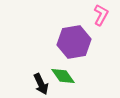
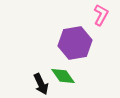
purple hexagon: moved 1 px right, 1 px down
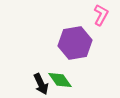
green diamond: moved 3 px left, 4 px down
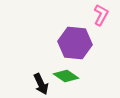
purple hexagon: rotated 16 degrees clockwise
green diamond: moved 6 px right, 4 px up; rotated 20 degrees counterclockwise
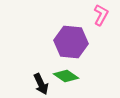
purple hexagon: moved 4 px left, 1 px up
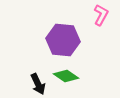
purple hexagon: moved 8 px left, 2 px up
black arrow: moved 3 px left
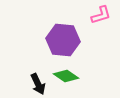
pink L-shape: rotated 45 degrees clockwise
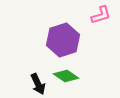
purple hexagon: rotated 24 degrees counterclockwise
